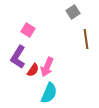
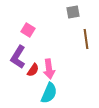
gray square: rotated 24 degrees clockwise
pink arrow: moved 2 px right, 2 px down; rotated 30 degrees counterclockwise
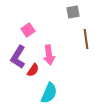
pink square: rotated 24 degrees clockwise
pink arrow: moved 14 px up
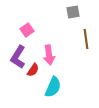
pink square: moved 1 px left
cyan semicircle: moved 4 px right, 6 px up
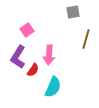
brown line: rotated 24 degrees clockwise
pink arrow: rotated 12 degrees clockwise
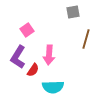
cyan semicircle: rotated 65 degrees clockwise
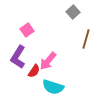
gray square: rotated 32 degrees counterclockwise
pink arrow: moved 1 px left, 6 px down; rotated 36 degrees clockwise
red semicircle: moved 1 px right, 1 px down
cyan semicircle: rotated 20 degrees clockwise
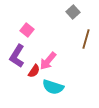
pink square: rotated 16 degrees counterclockwise
purple L-shape: moved 1 px left, 1 px up
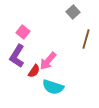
pink square: moved 4 px left, 2 px down
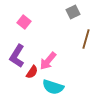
gray square: rotated 16 degrees clockwise
pink square: moved 1 px right, 10 px up
red semicircle: moved 2 px left, 1 px down
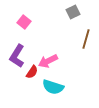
pink arrow: rotated 24 degrees clockwise
